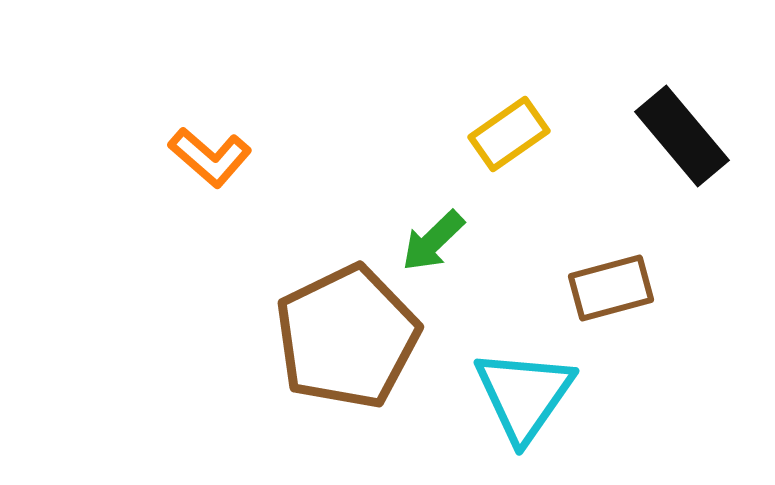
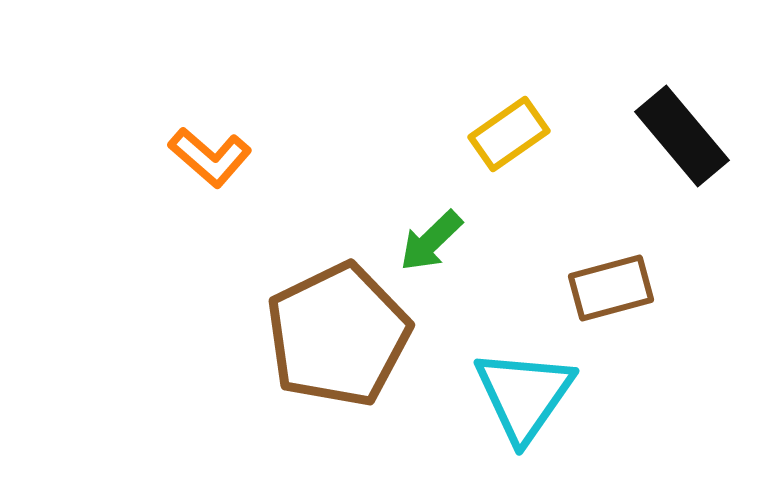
green arrow: moved 2 px left
brown pentagon: moved 9 px left, 2 px up
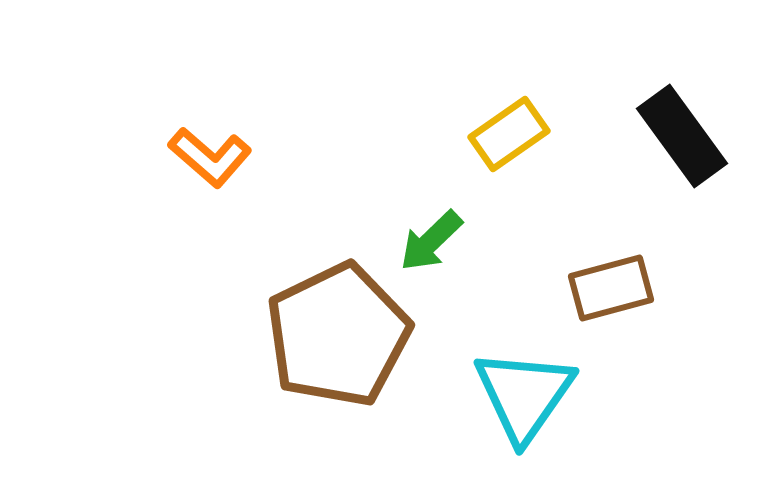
black rectangle: rotated 4 degrees clockwise
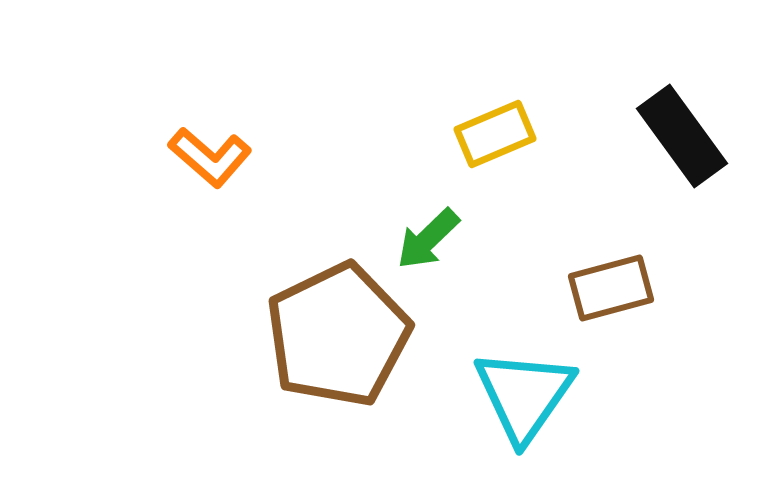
yellow rectangle: moved 14 px left; rotated 12 degrees clockwise
green arrow: moved 3 px left, 2 px up
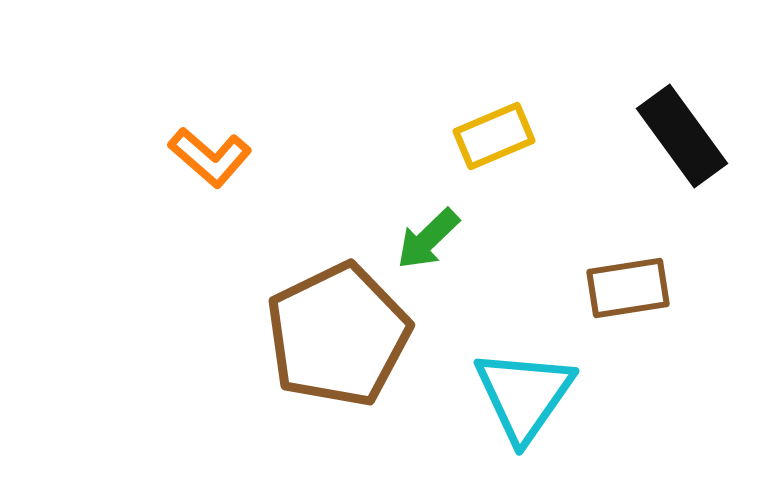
yellow rectangle: moved 1 px left, 2 px down
brown rectangle: moved 17 px right; rotated 6 degrees clockwise
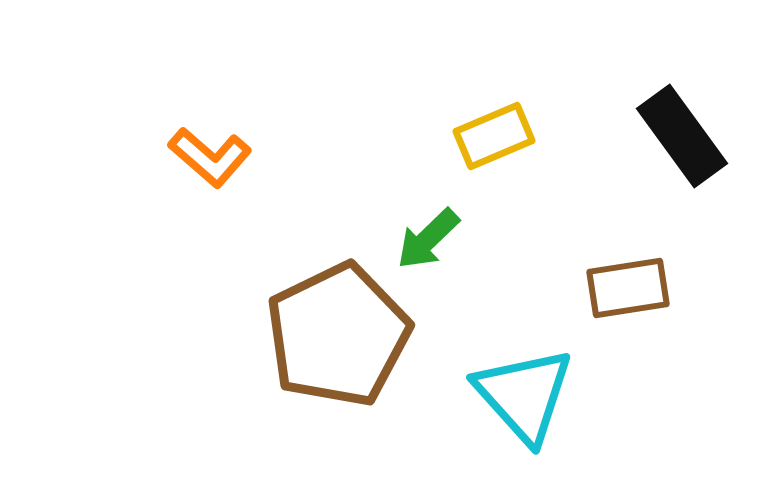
cyan triangle: rotated 17 degrees counterclockwise
